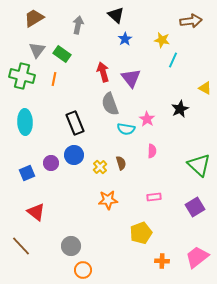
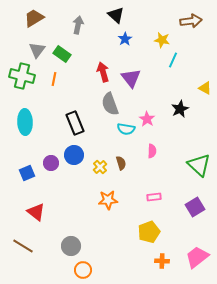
yellow pentagon: moved 8 px right, 1 px up
brown line: moved 2 px right; rotated 15 degrees counterclockwise
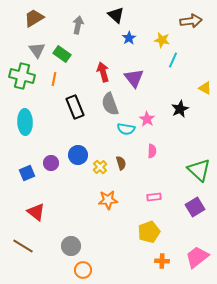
blue star: moved 4 px right, 1 px up
gray triangle: rotated 12 degrees counterclockwise
purple triangle: moved 3 px right
black rectangle: moved 16 px up
blue circle: moved 4 px right
green triangle: moved 5 px down
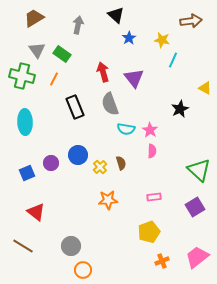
orange line: rotated 16 degrees clockwise
pink star: moved 3 px right, 11 px down
orange cross: rotated 24 degrees counterclockwise
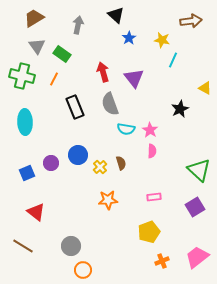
gray triangle: moved 4 px up
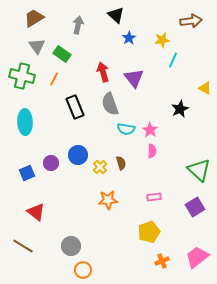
yellow star: rotated 21 degrees counterclockwise
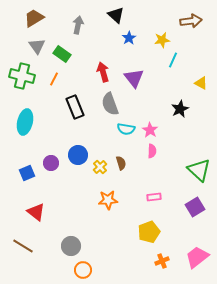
yellow triangle: moved 4 px left, 5 px up
cyan ellipse: rotated 15 degrees clockwise
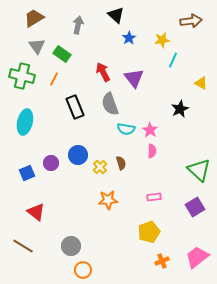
red arrow: rotated 12 degrees counterclockwise
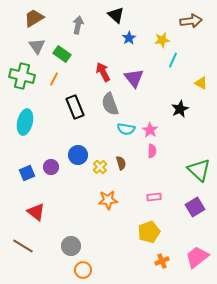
purple circle: moved 4 px down
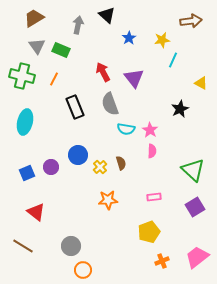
black triangle: moved 9 px left
green rectangle: moved 1 px left, 4 px up; rotated 12 degrees counterclockwise
green triangle: moved 6 px left
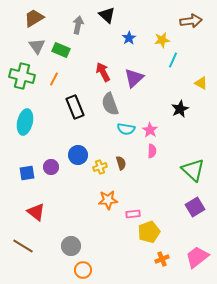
purple triangle: rotated 25 degrees clockwise
yellow cross: rotated 24 degrees clockwise
blue square: rotated 14 degrees clockwise
pink rectangle: moved 21 px left, 17 px down
orange cross: moved 2 px up
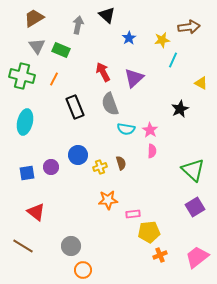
brown arrow: moved 2 px left, 6 px down
yellow pentagon: rotated 15 degrees clockwise
orange cross: moved 2 px left, 4 px up
